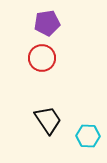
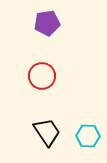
red circle: moved 18 px down
black trapezoid: moved 1 px left, 12 px down
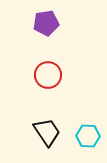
purple pentagon: moved 1 px left
red circle: moved 6 px right, 1 px up
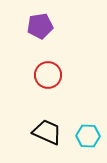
purple pentagon: moved 6 px left, 3 px down
black trapezoid: rotated 32 degrees counterclockwise
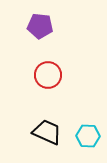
purple pentagon: rotated 15 degrees clockwise
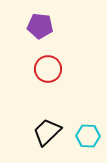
red circle: moved 6 px up
black trapezoid: rotated 68 degrees counterclockwise
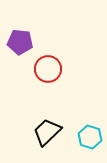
purple pentagon: moved 20 px left, 16 px down
cyan hexagon: moved 2 px right, 1 px down; rotated 15 degrees clockwise
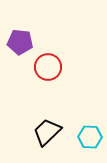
red circle: moved 2 px up
cyan hexagon: rotated 15 degrees counterclockwise
